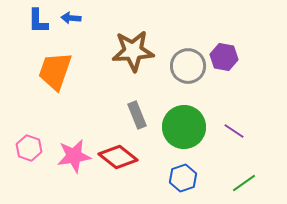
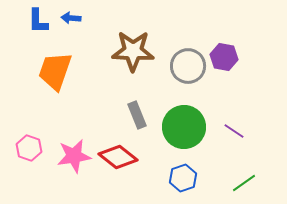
brown star: rotated 6 degrees clockwise
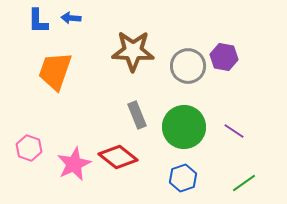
pink star: moved 8 px down; rotated 16 degrees counterclockwise
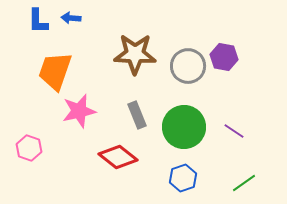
brown star: moved 2 px right, 3 px down
pink star: moved 5 px right, 53 px up; rotated 12 degrees clockwise
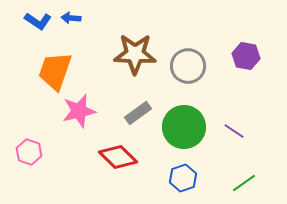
blue L-shape: rotated 56 degrees counterclockwise
purple hexagon: moved 22 px right, 1 px up
gray rectangle: moved 1 px right, 2 px up; rotated 76 degrees clockwise
pink hexagon: moved 4 px down
red diamond: rotated 6 degrees clockwise
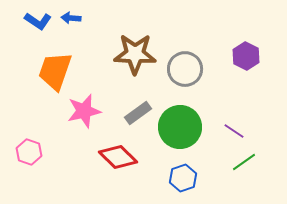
purple hexagon: rotated 16 degrees clockwise
gray circle: moved 3 px left, 3 px down
pink star: moved 5 px right
green circle: moved 4 px left
green line: moved 21 px up
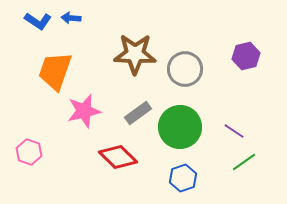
purple hexagon: rotated 20 degrees clockwise
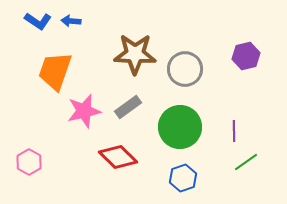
blue arrow: moved 3 px down
gray rectangle: moved 10 px left, 6 px up
purple line: rotated 55 degrees clockwise
pink hexagon: moved 10 px down; rotated 10 degrees clockwise
green line: moved 2 px right
